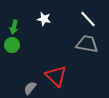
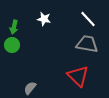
red triangle: moved 22 px right
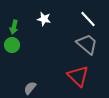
gray trapezoid: rotated 30 degrees clockwise
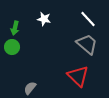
green arrow: moved 1 px right, 1 px down
green circle: moved 2 px down
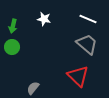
white line: rotated 24 degrees counterclockwise
green arrow: moved 2 px left, 2 px up
gray semicircle: moved 3 px right
